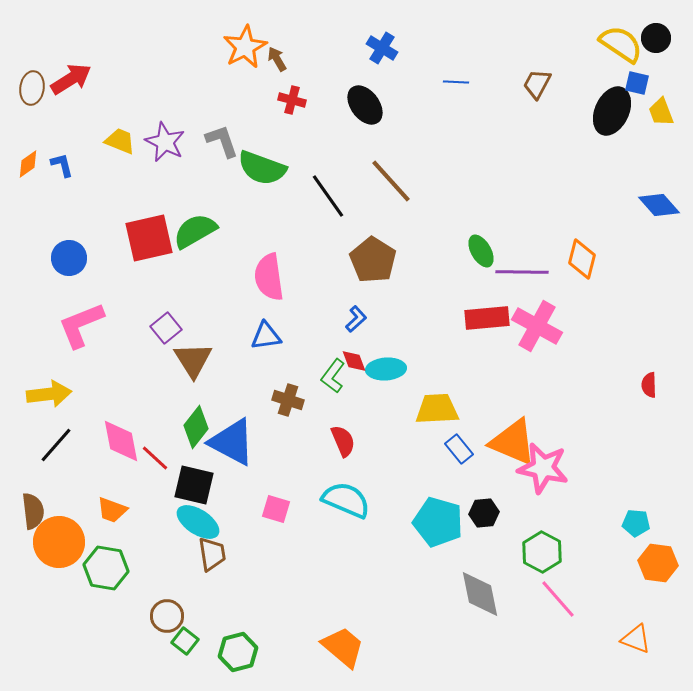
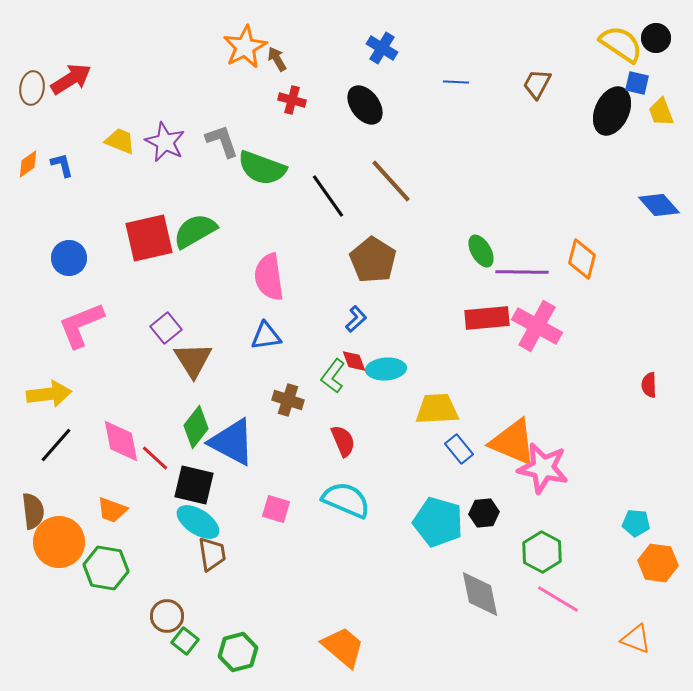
pink line at (558, 599): rotated 18 degrees counterclockwise
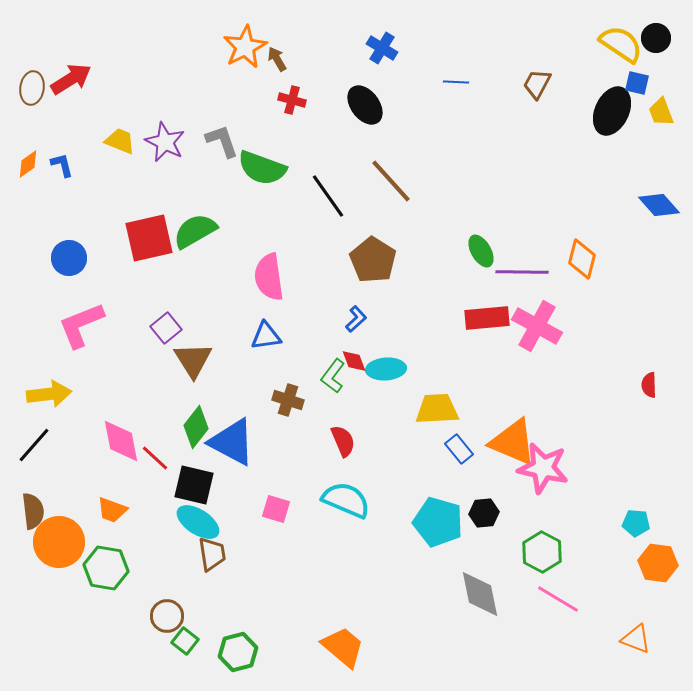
black line at (56, 445): moved 22 px left
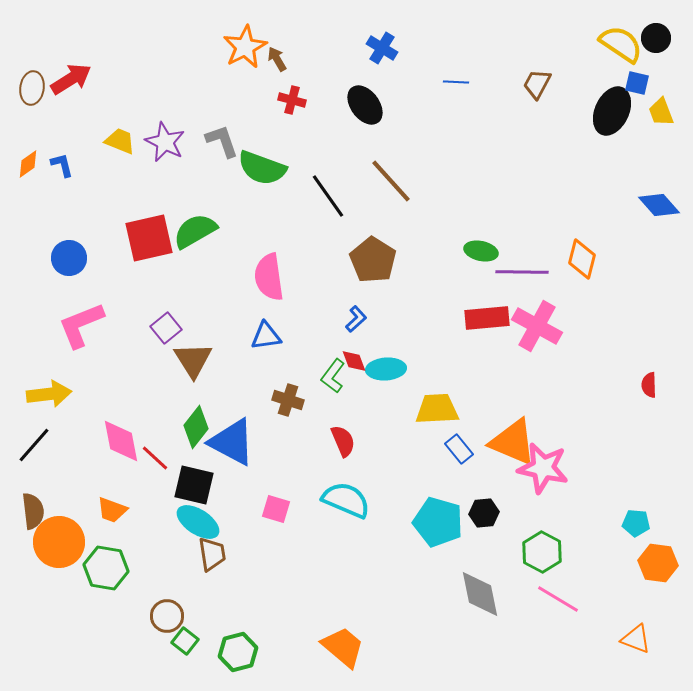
green ellipse at (481, 251): rotated 48 degrees counterclockwise
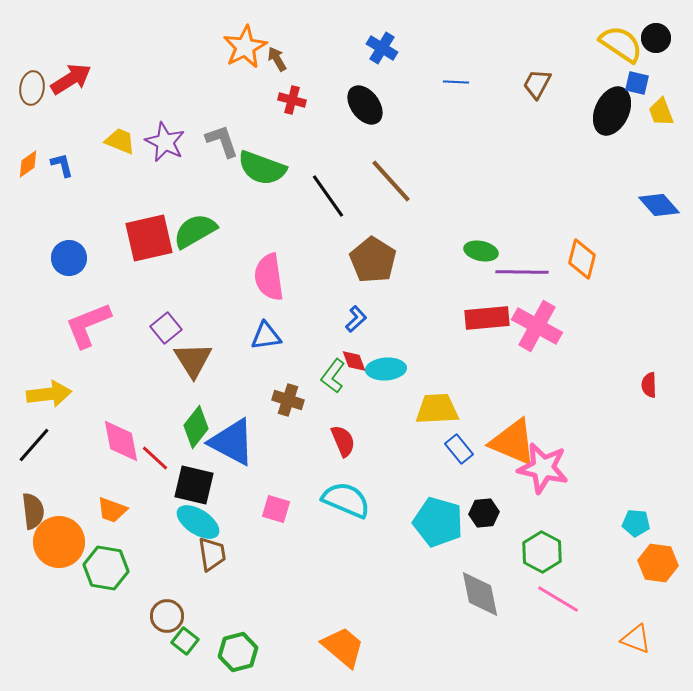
pink L-shape at (81, 325): moved 7 px right
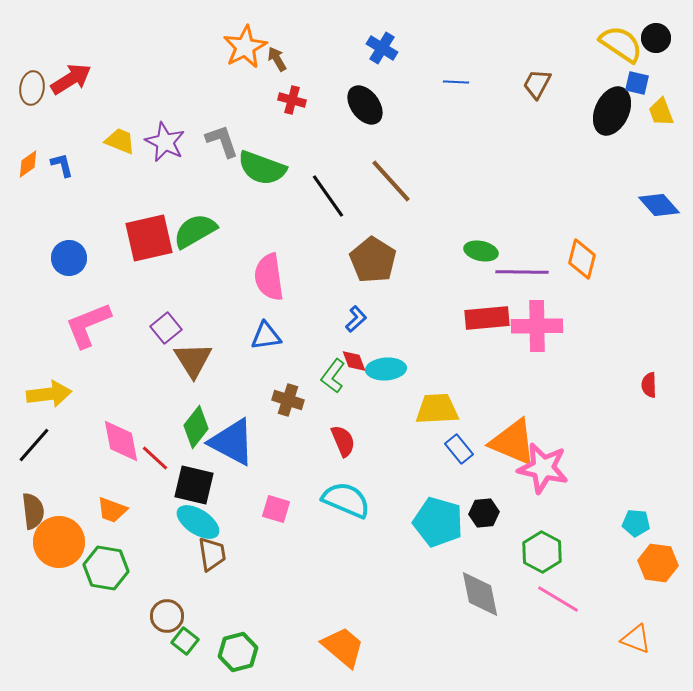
pink cross at (537, 326): rotated 30 degrees counterclockwise
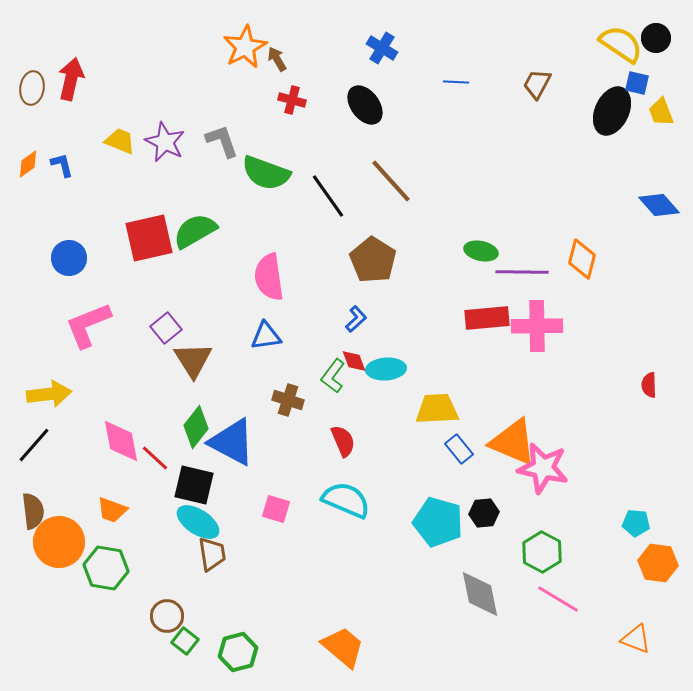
red arrow at (71, 79): rotated 45 degrees counterclockwise
green semicircle at (262, 168): moved 4 px right, 5 px down
